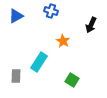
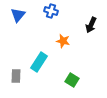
blue triangle: moved 2 px right, 1 px up; rotated 21 degrees counterclockwise
orange star: rotated 16 degrees counterclockwise
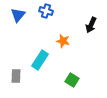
blue cross: moved 5 px left
cyan rectangle: moved 1 px right, 2 px up
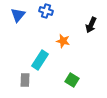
gray rectangle: moved 9 px right, 4 px down
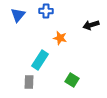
blue cross: rotated 16 degrees counterclockwise
black arrow: rotated 49 degrees clockwise
orange star: moved 3 px left, 3 px up
gray rectangle: moved 4 px right, 2 px down
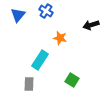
blue cross: rotated 32 degrees clockwise
gray rectangle: moved 2 px down
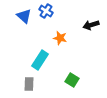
blue triangle: moved 6 px right, 1 px down; rotated 28 degrees counterclockwise
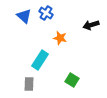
blue cross: moved 2 px down
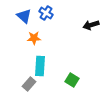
orange star: moved 26 px left; rotated 16 degrees counterclockwise
cyan rectangle: moved 6 px down; rotated 30 degrees counterclockwise
gray rectangle: rotated 40 degrees clockwise
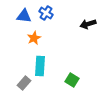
blue triangle: rotated 35 degrees counterclockwise
black arrow: moved 3 px left, 1 px up
orange star: rotated 24 degrees counterclockwise
gray rectangle: moved 5 px left, 1 px up
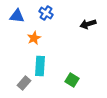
blue triangle: moved 7 px left
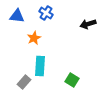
gray rectangle: moved 1 px up
